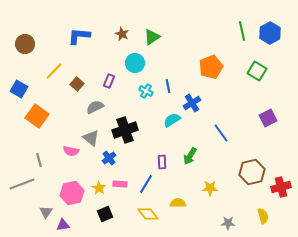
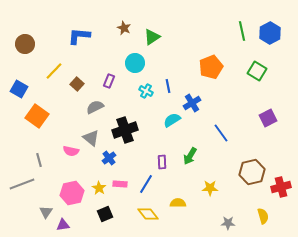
brown star at (122, 34): moved 2 px right, 6 px up
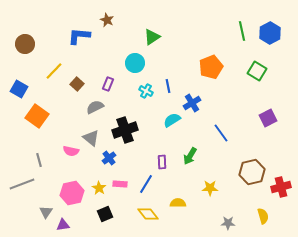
brown star at (124, 28): moved 17 px left, 8 px up
purple rectangle at (109, 81): moved 1 px left, 3 px down
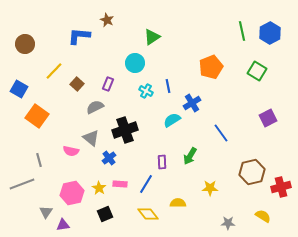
yellow semicircle at (263, 216): rotated 42 degrees counterclockwise
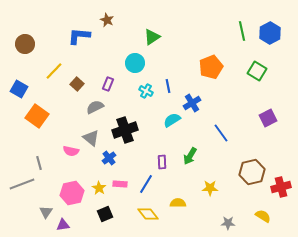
gray line at (39, 160): moved 3 px down
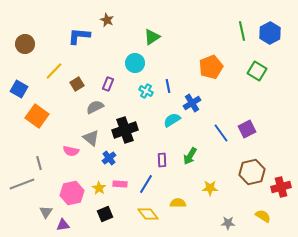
brown square at (77, 84): rotated 16 degrees clockwise
purple square at (268, 118): moved 21 px left, 11 px down
purple rectangle at (162, 162): moved 2 px up
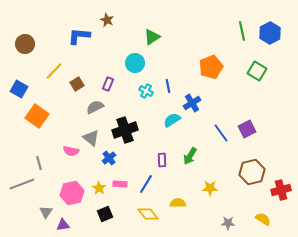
red cross at (281, 187): moved 3 px down
yellow semicircle at (263, 216): moved 3 px down
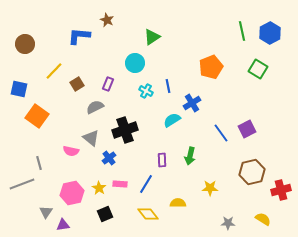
green square at (257, 71): moved 1 px right, 2 px up
blue square at (19, 89): rotated 18 degrees counterclockwise
green arrow at (190, 156): rotated 18 degrees counterclockwise
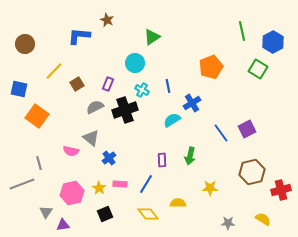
blue hexagon at (270, 33): moved 3 px right, 9 px down
cyan cross at (146, 91): moved 4 px left, 1 px up
black cross at (125, 130): moved 20 px up
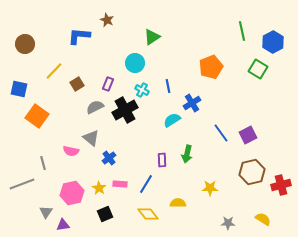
black cross at (125, 110): rotated 10 degrees counterclockwise
purple square at (247, 129): moved 1 px right, 6 px down
green arrow at (190, 156): moved 3 px left, 2 px up
gray line at (39, 163): moved 4 px right
red cross at (281, 190): moved 5 px up
